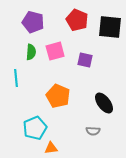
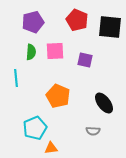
purple pentagon: rotated 30 degrees counterclockwise
pink square: rotated 12 degrees clockwise
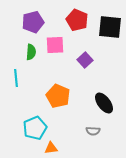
pink square: moved 6 px up
purple square: rotated 35 degrees clockwise
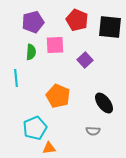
orange triangle: moved 2 px left
